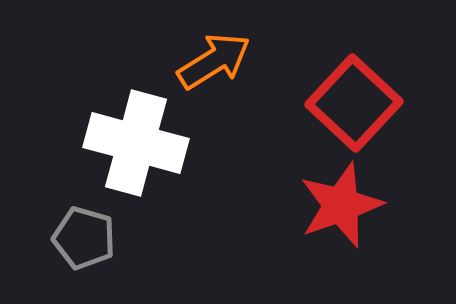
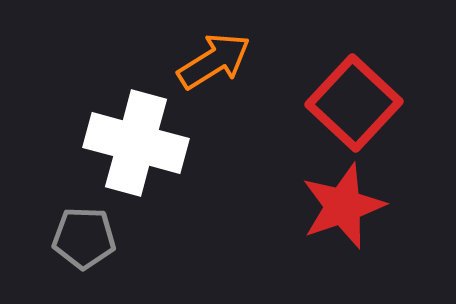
red star: moved 2 px right, 1 px down
gray pentagon: rotated 14 degrees counterclockwise
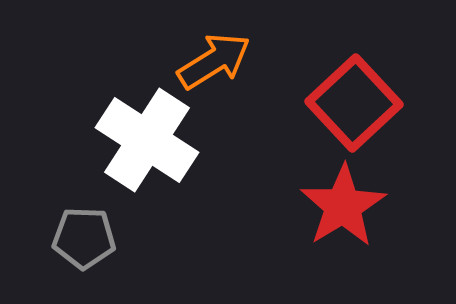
red square: rotated 4 degrees clockwise
white cross: moved 11 px right, 3 px up; rotated 18 degrees clockwise
red star: rotated 12 degrees counterclockwise
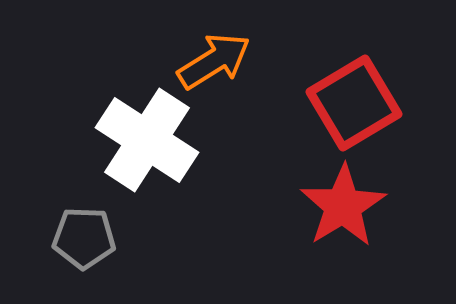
red square: rotated 12 degrees clockwise
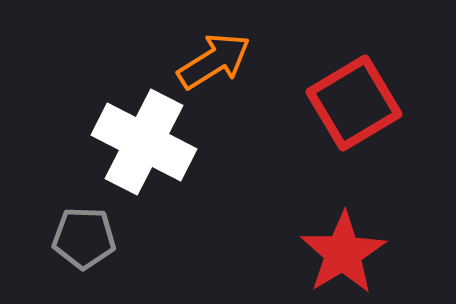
white cross: moved 3 px left, 2 px down; rotated 6 degrees counterclockwise
red star: moved 47 px down
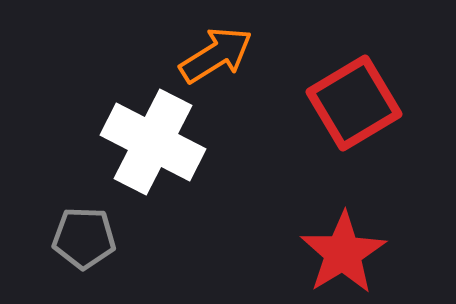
orange arrow: moved 2 px right, 6 px up
white cross: moved 9 px right
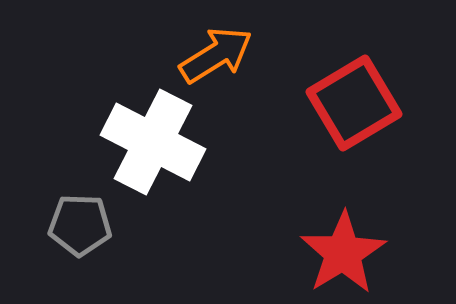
gray pentagon: moved 4 px left, 13 px up
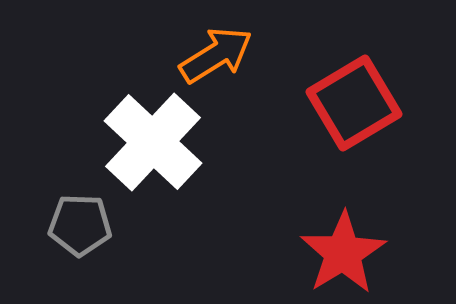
white cross: rotated 16 degrees clockwise
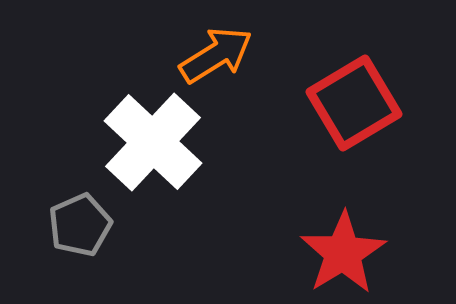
gray pentagon: rotated 26 degrees counterclockwise
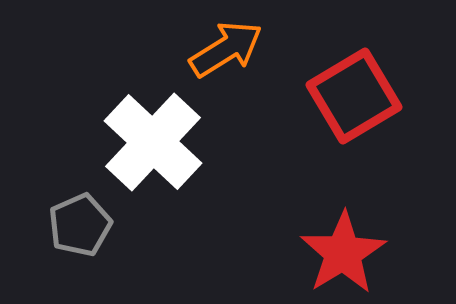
orange arrow: moved 10 px right, 6 px up
red square: moved 7 px up
